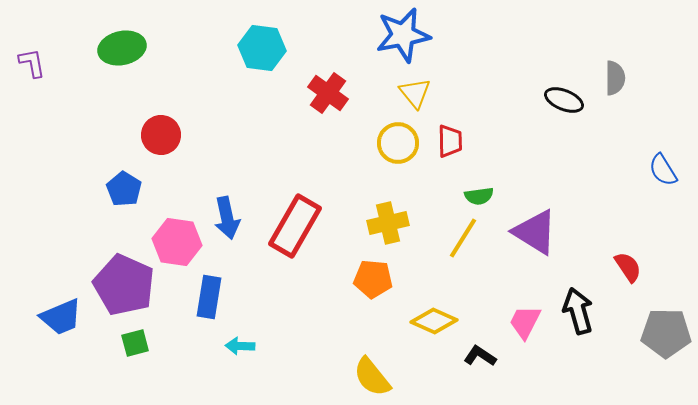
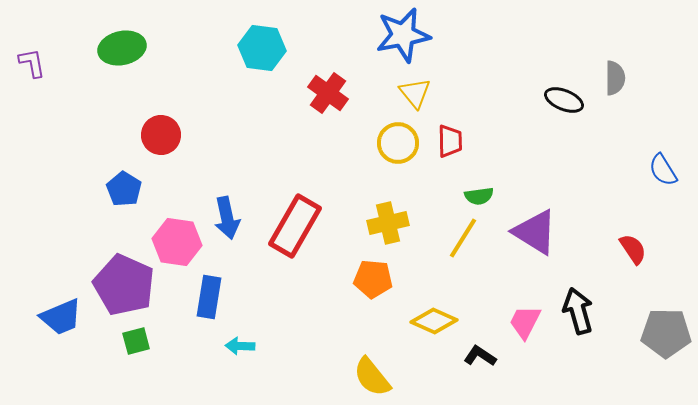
red semicircle: moved 5 px right, 18 px up
green square: moved 1 px right, 2 px up
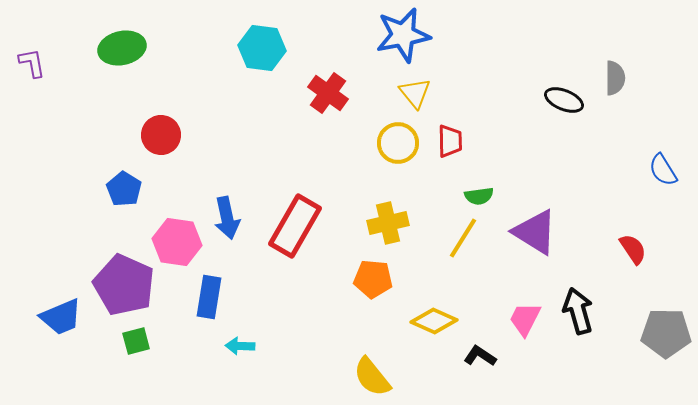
pink trapezoid: moved 3 px up
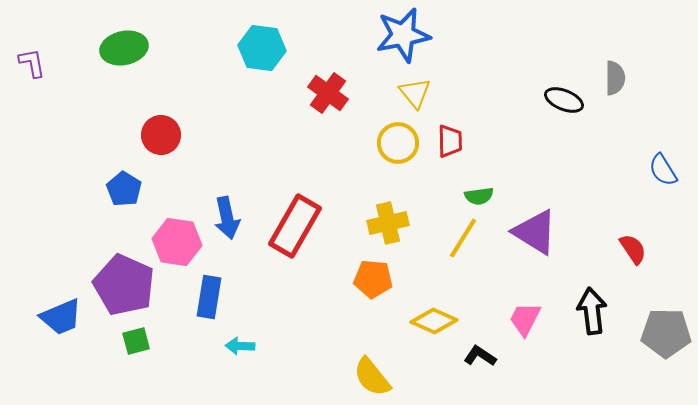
green ellipse: moved 2 px right
black arrow: moved 14 px right; rotated 9 degrees clockwise
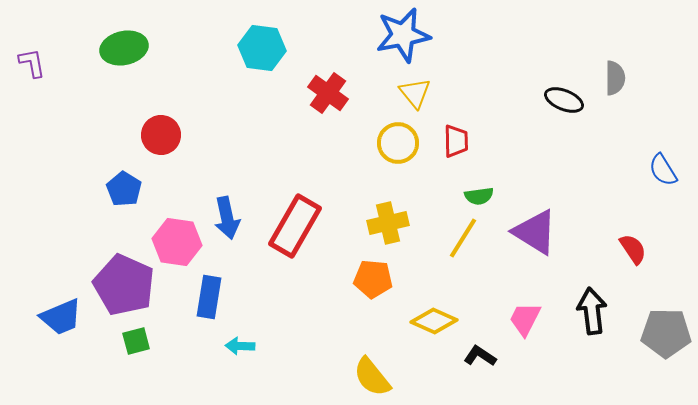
red trapezoid: moved 6 px right
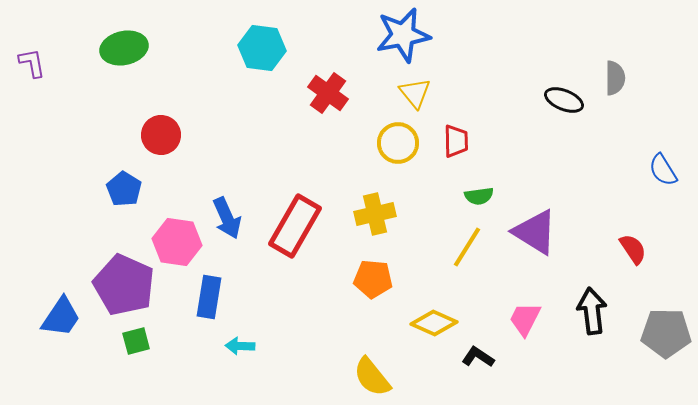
blue arrow: rotated 12 degrees counterclockwise
yellow cross: moved 13 px left, 9 px up
yellow line: moved 4 px right, 9 px down
blue trapezoid: rotated 33 degrees counterclockwise
yellow diamond: moved 2 px down
black L-shape: moved 2 px left, 1 px down
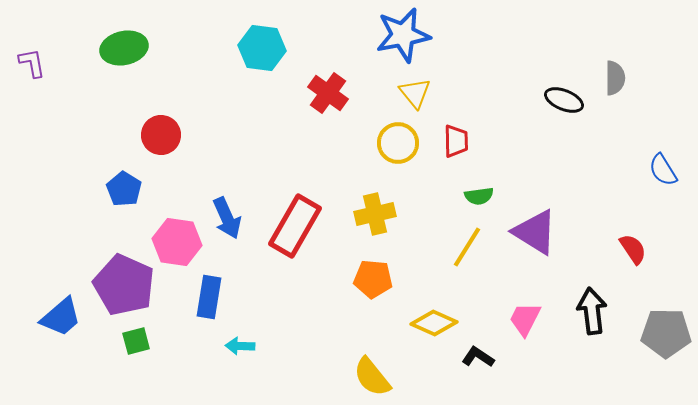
blue trapezoid: rotated 15 degrees clockwise
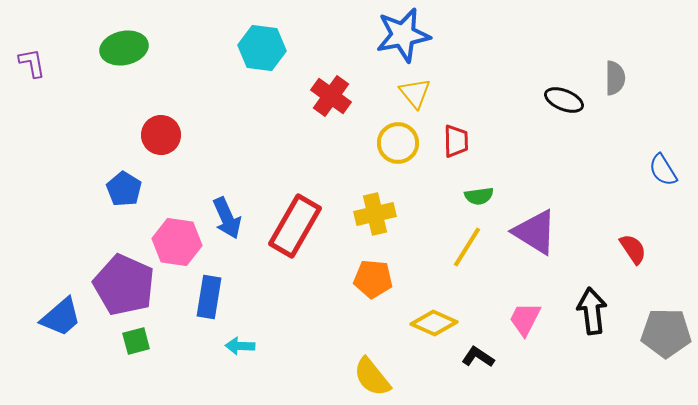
red cross: moved 3 px right, 3 px down
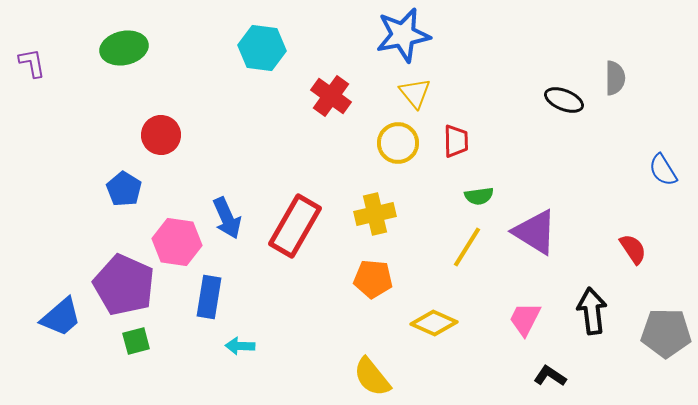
black L-shape: moved 72 px right, 19 px down
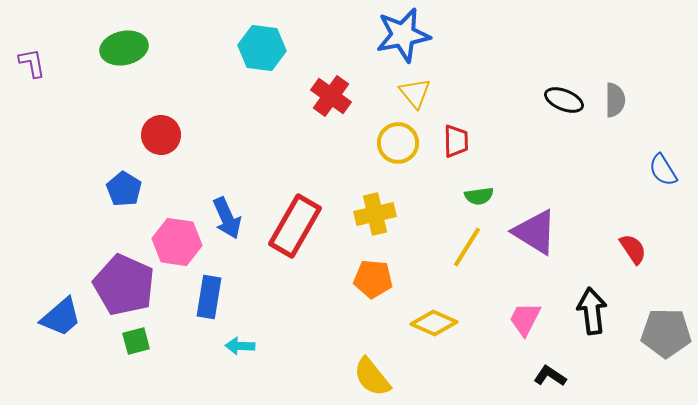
gray semicircle: moved 22 px down
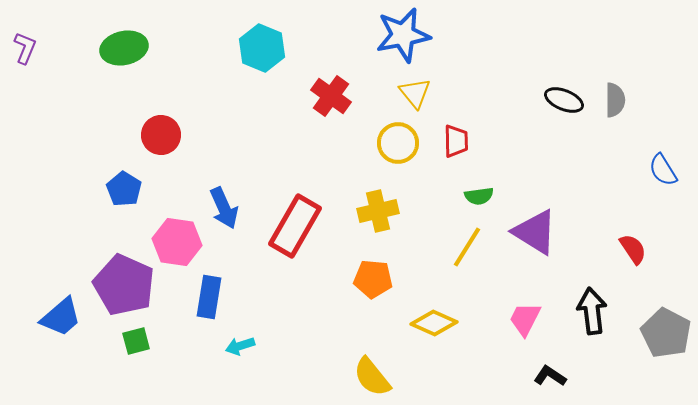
cyan hexagon: rotated 15 degrees clockwise
purple L-shape: moved 7 px left, 15 px up; rotated 32 degrees clockwise
yellow cross: moved 3 px right, 3 px up
blue arrow: moved 3 px left, 10 px up
gray pentagon: rotated 27 degrees clockwise
cyan arrow: rotated 20 degrees counterclockwise
